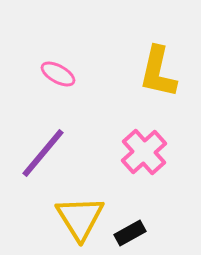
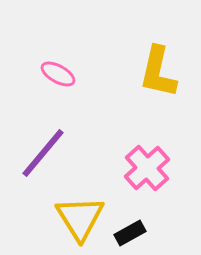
pink cross: moved 3 px right, 16 px down
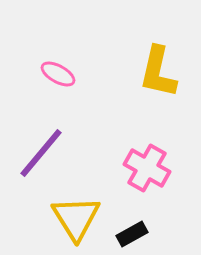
purple line: moved 2 px left
pink cross: rotated 18 degrees counterclockwise
yellow triangle: moved 4 px left
black rectangle: moved 2 px right, 1 px down
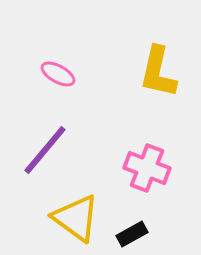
purple line: moved 4 px right, 3 px up
pink cross: rotated 9 degrees counterclockwise
yellow triangle: rotated 22 degrees counterclockwise
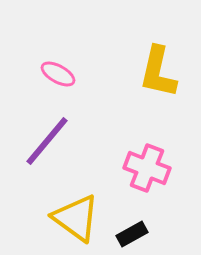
purple line: moved 2 px right, 9 px up
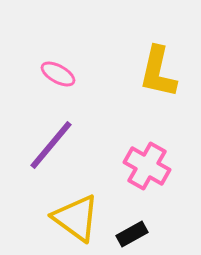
purple line: moved 4 px right, 4 px down
pink cross: moved 2 px up; rotated 9 degrees clockwise
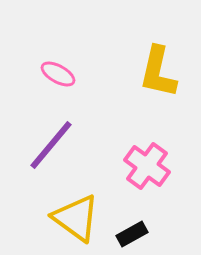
pink cross: rotated 6 degrees clockwise
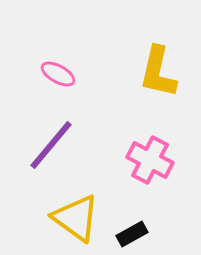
pink cross: moved 3 px right, 6 px up; rotated 9 degrees counterclockwise
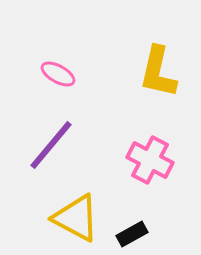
yellow triangle: rotated 8 degrees counterclockwise
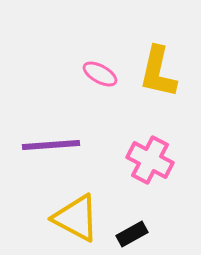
pink ellipse: moved 42 px right
purple line: rotated 46 degrees clockwise
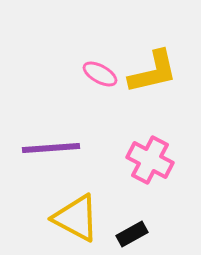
yellow L-shape: moved 5 px left; rotated 116 degrees counterclockwise
purple line: moved 3 px down
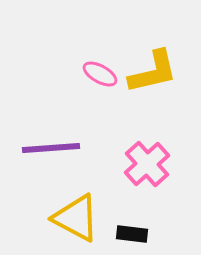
pink cross: moved 3 px left, 4 px down; rotated 21 degrees clockwise
black rectangle: rotated 36 degrees clockwise
